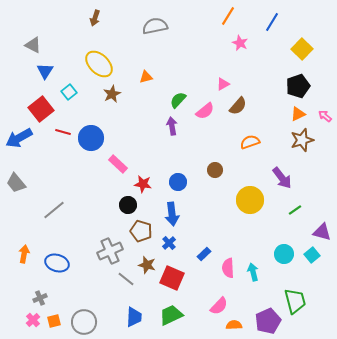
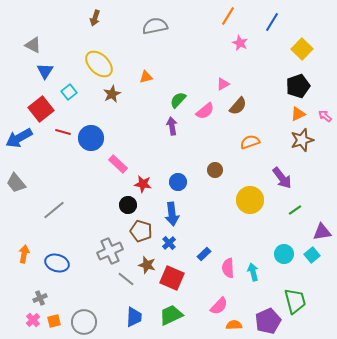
purple triangle at (322, 232): rotated 24 degrees counterclockwise
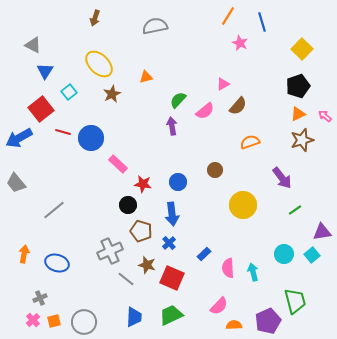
blue line at (272, 22): moved 10 px left; rotated 48 degrees counterclockwise
yellow circle at (250, 200): moved 7 px left, 5 px down
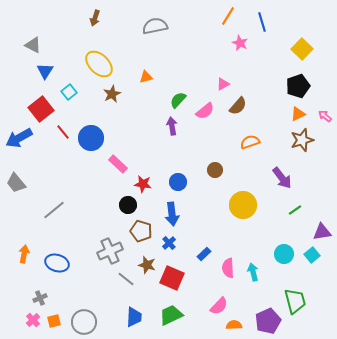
red line at (63, 132): rotated 35 degrees clockwise
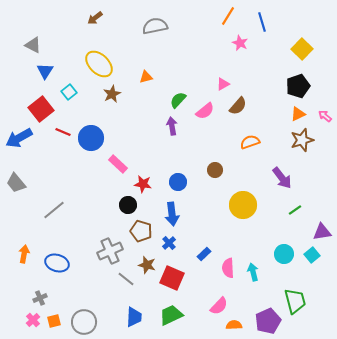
brown arrow at (95, 18): rotated 35 degrees clockwise
red line at (63, 132): rotated 28 degrees counterclockwise
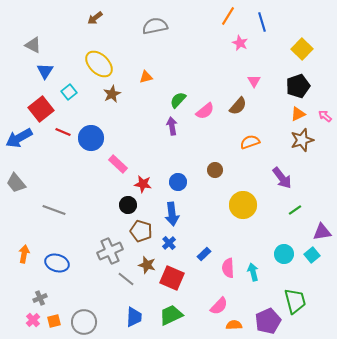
pink triangle at (223, 84): moved 31 px right, 3 px up; rotated 32 degrees counterclockwise
gray line at (54, 210): rotated 60 degrees clockwise
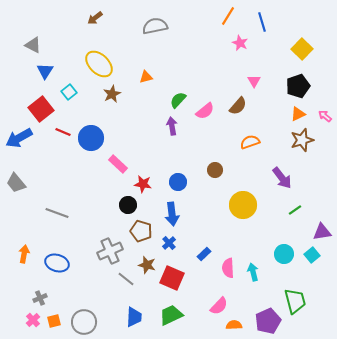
gray line at (54, 210): moved 3 px right, 3 px down
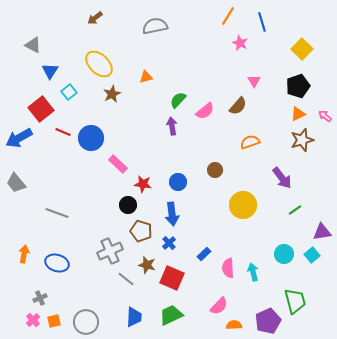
blue triangle at (45, 71): moved 5 px right
gray circle at (84, 322): moved 2 px right
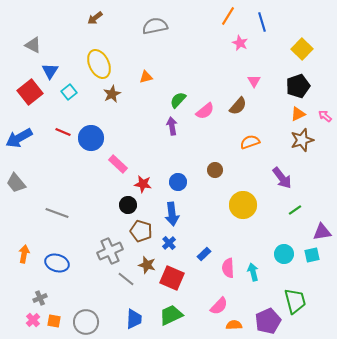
yellow ellipse at (99, 64): rotated 20 degrees clockwise
red square at (41, 109): moved 11 px left, 17 px up
cyan square at (312, 255): rotated 28 degrees clockwise
blue trapezoid at (134, 317): moved 2 px down
orange square at (54, 321): rotated 24 degrees clockwise
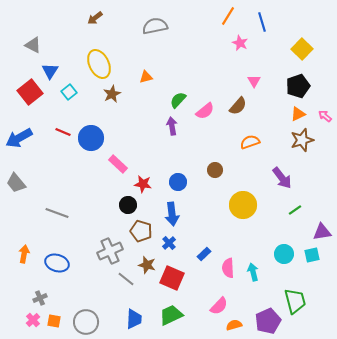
orange semicircle at (234, 325): rotated 14 degrees counterclockwise
